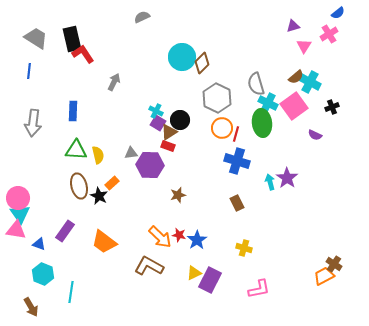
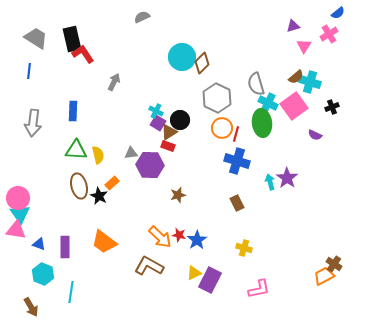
cyan cross at (310, 82): rotated 10 degrees counterclockwise
purple rectangle at (65, 231): moved 16 px down; rotated 35 degrees counterclockwise
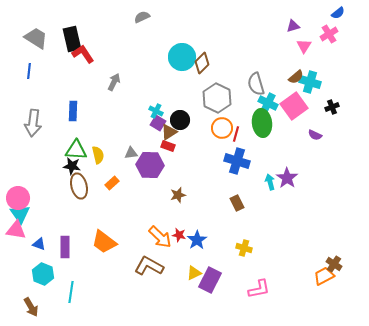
black star at (99, 196): moved 27 px left, 30 px up; rotated 18 degrees counterclockwise
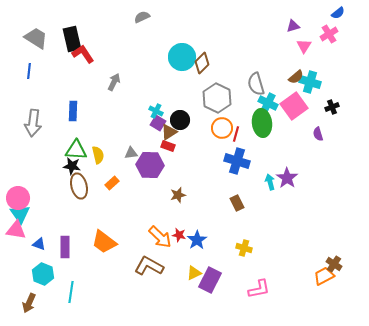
purple semicircle at (315, 135): moved 3 px right, 1 px up; rotated 48 degrees clockwise
brown arrow at (31, 307): moved 2 px left, 4 px up; rotated 54 degrees clockwise
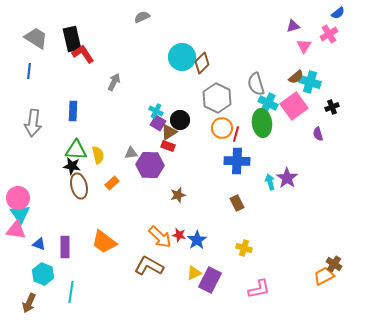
blue cross at (237, 161): rotated 15 degrees counterclockwise
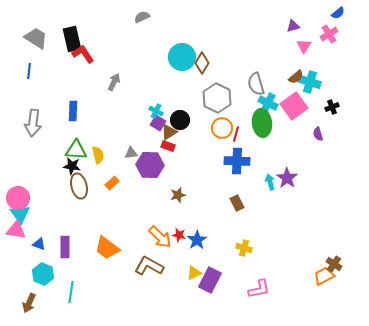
brown diamond at (202, 63): rotated 15 degrees counterclockwise
orange trapezoid at (104, 242): moved 3 px right, 6 px down
